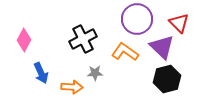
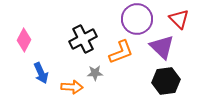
red triangle: moved 4 px up
orange L-shape: moved 4 px left; rotated 124 degrees clockwise
black hexagon: moved 1 px left, 2 px down; rotated 8 degrees clockwise
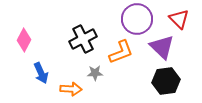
orange arrow: moved 1 px left, 2 px down
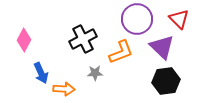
orange arrow: moved 7 px left
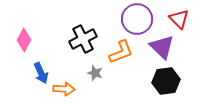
gray star: rotated 21 degrees clockwise
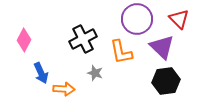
orange L-shape: rotated 100 degrees clockwise
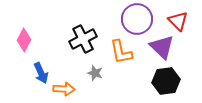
red triangle: moved 1 px left, 2 px down
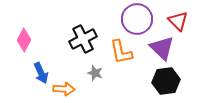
purple triangle: moved 1 px down
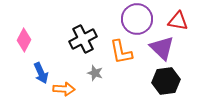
red triangle: rotated 35 degrees counterclockwise
